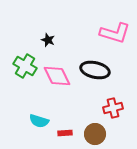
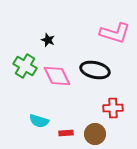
red cross: rotated 12 degrees clockwise
red rectangle: moved 1 px right
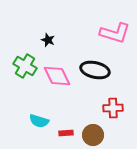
brown circle: moved 2 px left, 1 px down
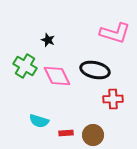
red cross: moved 9 px up
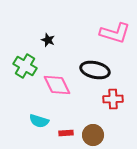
pink diamond: moved 9 px down
